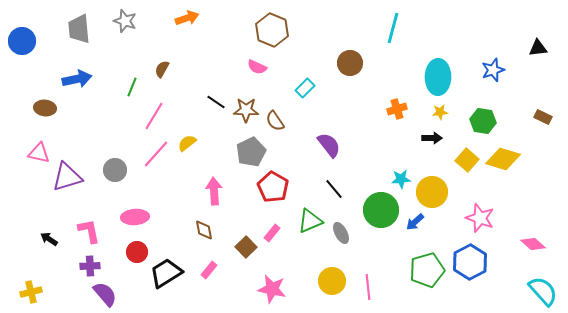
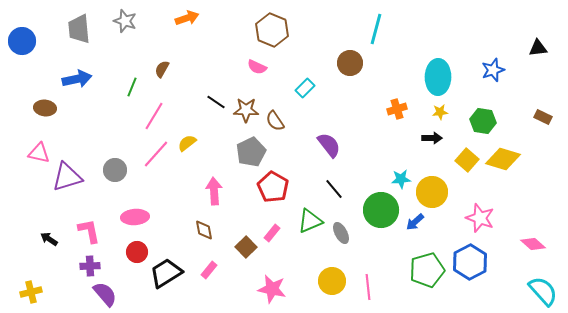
cyan line at (393, 28): moved 17 px left, 1 px down
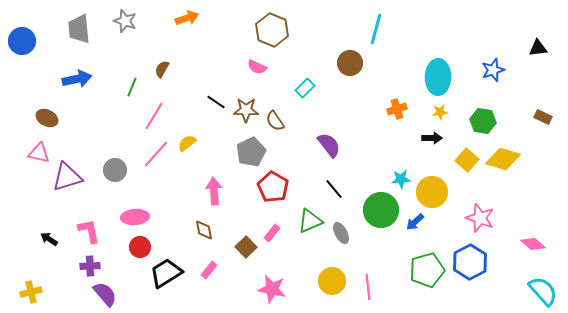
brown ellipse at (45, 108): moved 2 px right, 10 px down; rotated 20 degrees clockwise
red circle at (137, 252): moved 3 px right, 5 px up
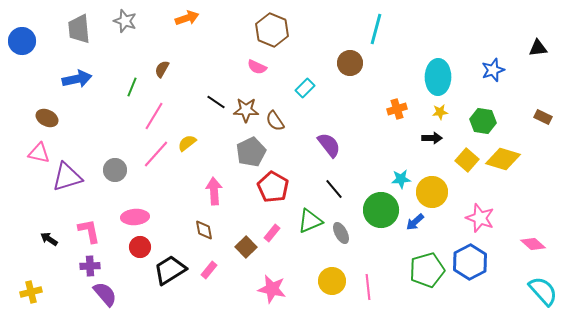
black trapezoid at (166, 273): moved 4 px right, 3 px up
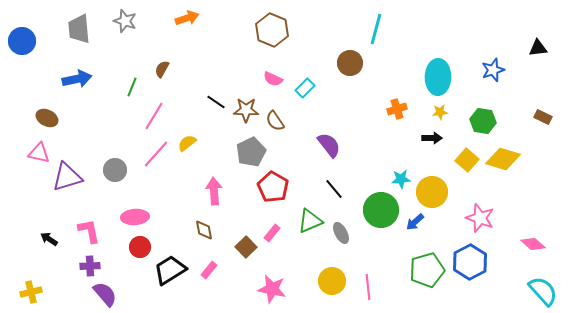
pink semicircle at (257, 67): moved 16 px right, 12 px down
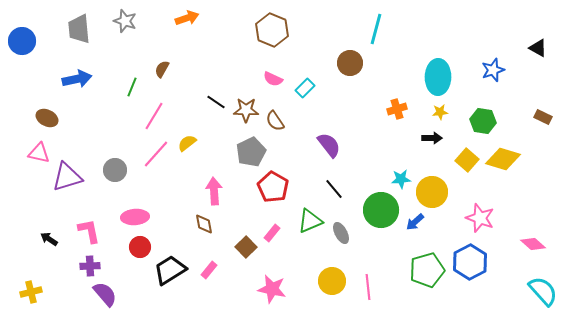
black triangle at (538, 48): rotated 36 degrees clockwise
brown diamond at (204, 230): moved 6 px up
